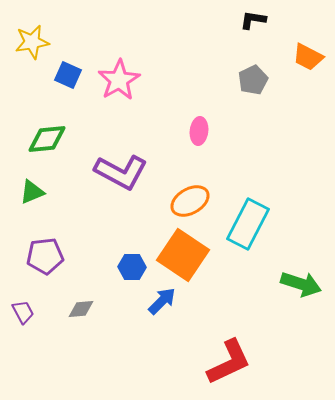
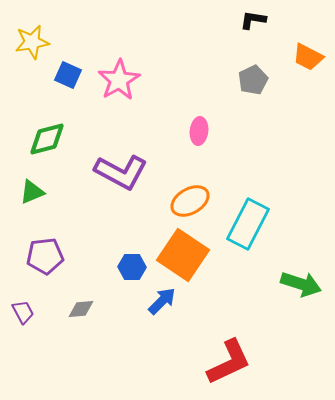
green diamond: rotated 9 degrees counterclockwise
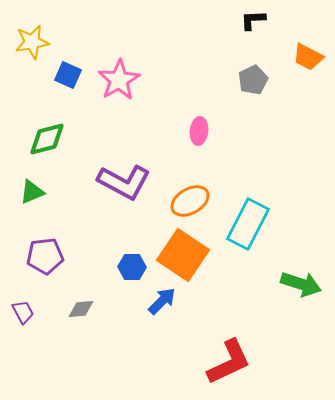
black L-shape: rotated 12 degrees counterclockwise
purple L-shape: moved 3 px right, 10 px down
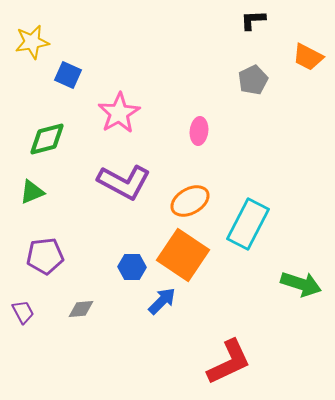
pink star: moved 33 px down
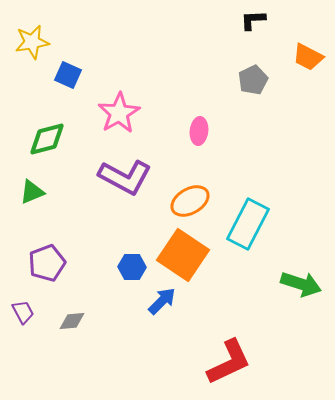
purple L-shape: moved 1 px right, 5 px up
purple pentagon: moved 2 px right, 7 px down; rotated 15 degrees counterclockwise
gray diamond: moved 9 px left, 12 px down
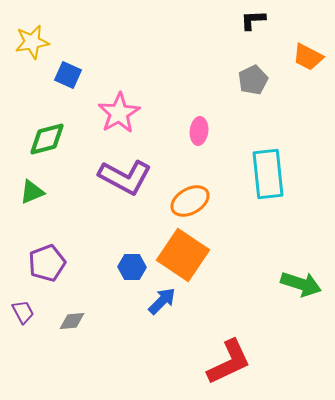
cyan rectangle: moved 20 px right, 50 px up; rotated 33 degrees counterclockwise
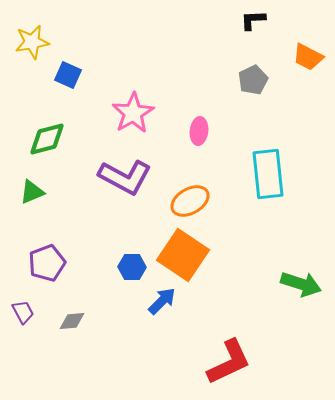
pink star: moved 14 px right
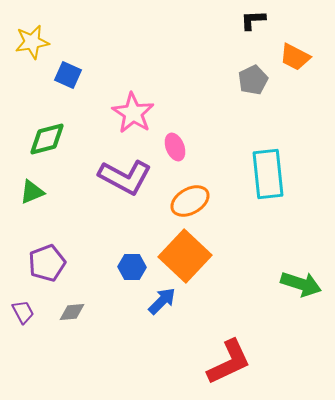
orange trapezoid: moved 13 px left
pink star: rotated 9 degrees counterclockwise
pink ellipse: moved 24 px left, 16 px down; rotated 28 degrees counterclockwise
orange square: moved 2 px right, 1 px down; rotated 9 degrees clockwise
gray diamond: moved 9 px up
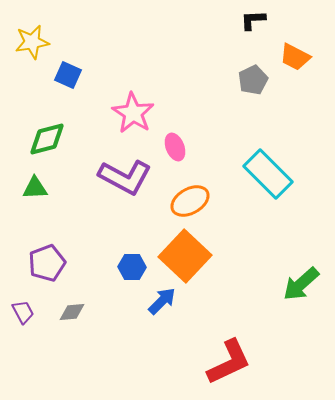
cyan rectangle: rotated 39 degrees counterclockwise
green triangle: moved 3 px right, 4 px up; rotated 20 degrees clockwise
green arrow: rotated 120 degrees clockwise
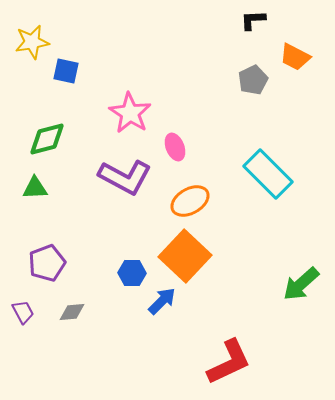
blue square: moved 2 px left, 4 px up; rotated 12 degrees counterclockwise
pink star: moved 3 px left
blue hexagon: moved 6 px down
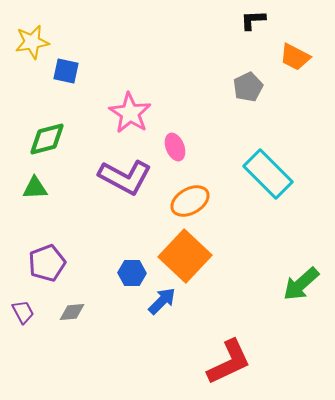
gray pentagon: moved 5 px left, 7 px down
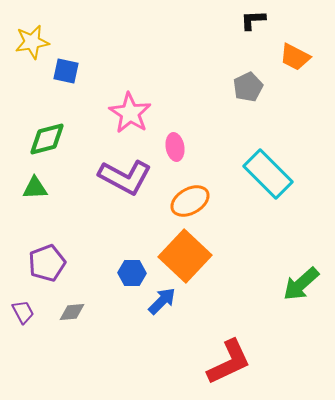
pink ellipse: rotated 12 degrees clockwise
